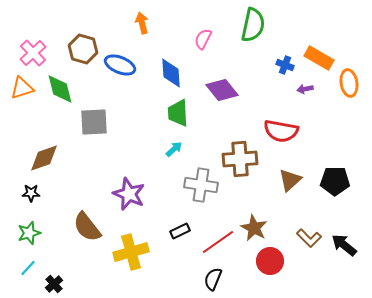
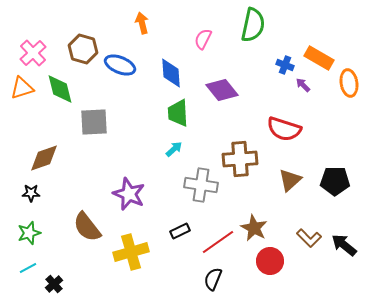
purple arrow: moved 2 px left, 4 px up; rotated 56 degrees clockwise
red semicircle: moved 3 px right, 2 px up; rotated 8 degrees clockwise
cyan line: rotated 18 degrees clockwise
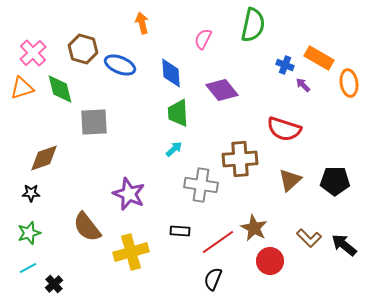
black rectangle: rotated 30 degrees clockwise
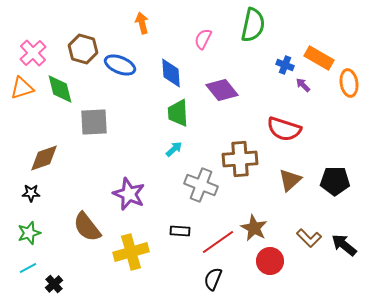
gray cross: rotated 12 degrees clockwise
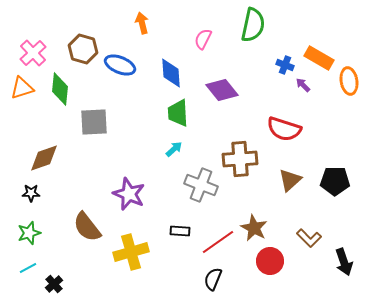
orange ellipse: moved 2 px up
green diamond: rotated 20 degrees clockwise
black arrow: moved 17 px down; rotated 148 degrees counterclockwise
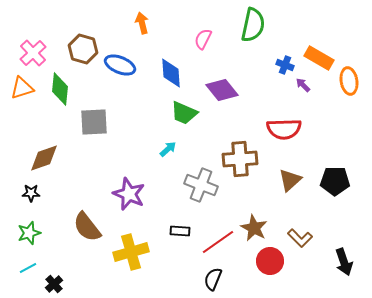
green trapezoid: moved 6 px right; rotated 64 degrees counterclockwise
red semicircle: rotated 20 degrees counterclockwise
cyan arrow: moved 6 px left
brown L-shape: moved 9 px left
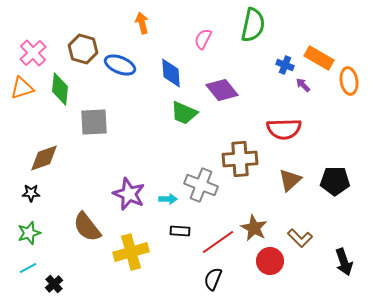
cyan arrow: moved 50 px down; rotated 42 degrees clockwise
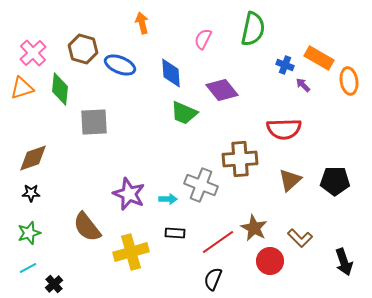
green semicircle: moved 4 px down
brown diamond: moved 11 px left
black rectangle: moved 5 px left, 2 px down
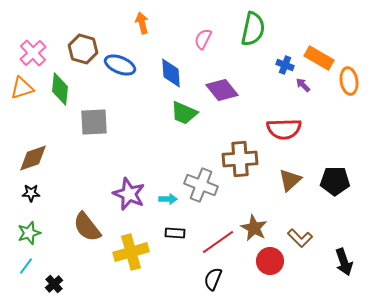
cyan line: moved 2 px left, 2 px up; rotated 24 degrees counterclockwise
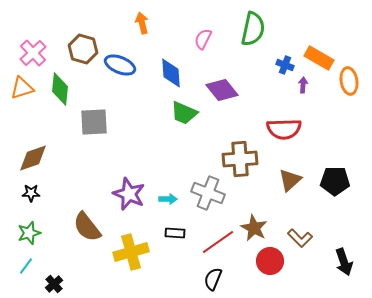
purple arrow: rotated 49 degrees clockwise
gray cross: moved 7 px right, 8 px down
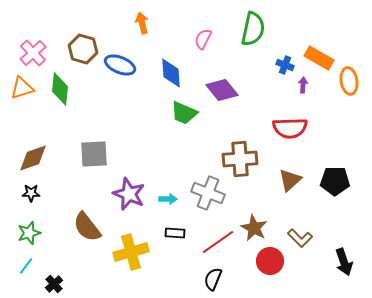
gray square: moved 32 px down
red semicircle: moved 6 px right, 1 px up
